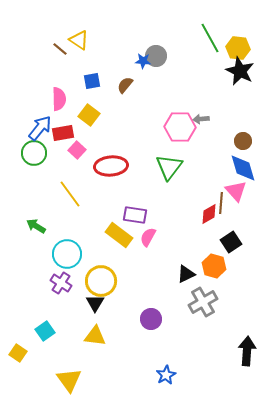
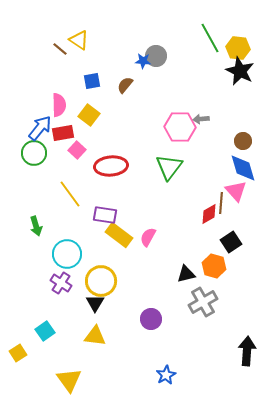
pink semicircle at (59, 99): moved 6 px down
purple rectangle at (135, 215): moved 30 px left
green arrow at (36, 226): rotated 138 degrees counterclockwise
black triangle at (186, 274): rotated 12 degrees clockwise
yellow square at (18, 353): rotated 24 degrees clockwise
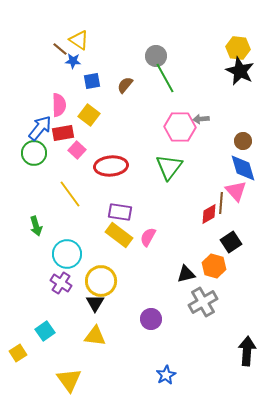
green line at (210, 38): moved 45 px left, 40 px down
blue star at (143, 61): moved 70 px left
purple rectangle at (105, 215): moved 15 px right, 3 px up
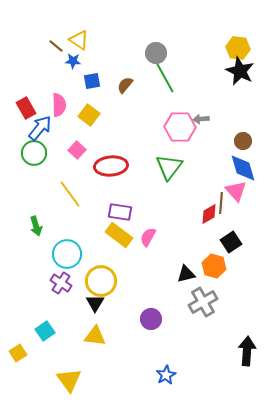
brown line at (60, 49): moved 4 px left, 3 px up
gray circle at (156, 56): moved 3 px up
red rectangle at (63, 133): moved 37 px left, 25 px up; rotated 70 degrees clockwise
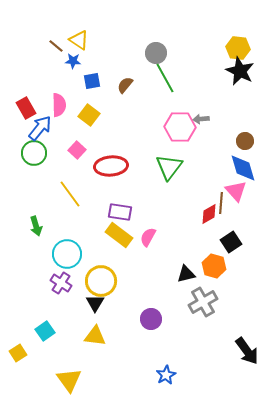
brown circle at (243, 141): moved 2 px right
black arrow at (247, 351): rotated 140 degrees clockwise
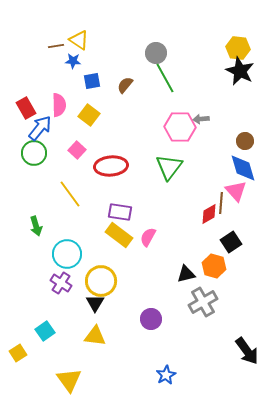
brown line at (56, 46): rotated 49 degrees counterclockwise
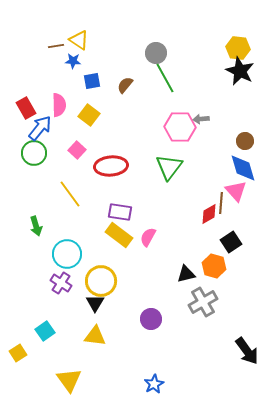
blue star at (166, 375): moved 12 px left, 9 px down
